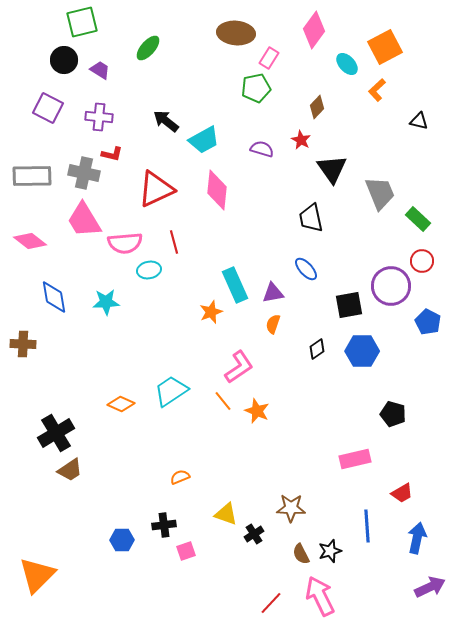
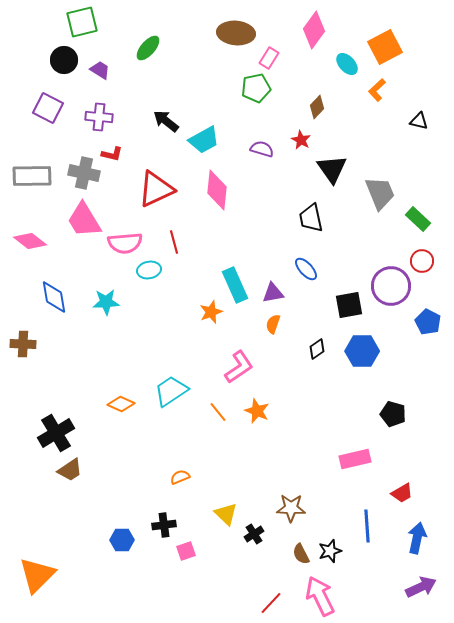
orange line at (223, 401): moved 5 px left, 11 px down
yellow triangle at (226, 514): rotated 25 degrees clockwise
purple arrow at (430, 587): moved 9 px left
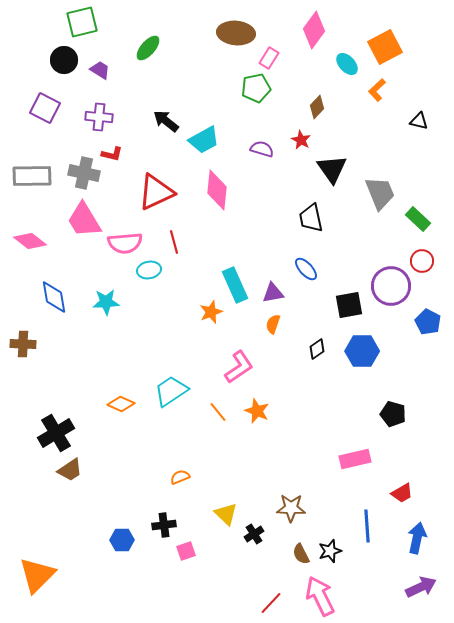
purple square at (48, 108): moved 3 px left
red triangle at (156, 189): moved 3 px down
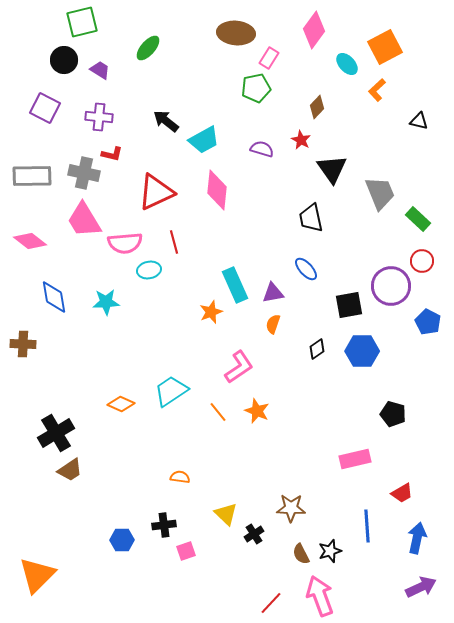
orange semicircle at (180, 477): rotated 30 degrees clockwise
pink arrow at (320, 596): rotated 6 degrees clockwise
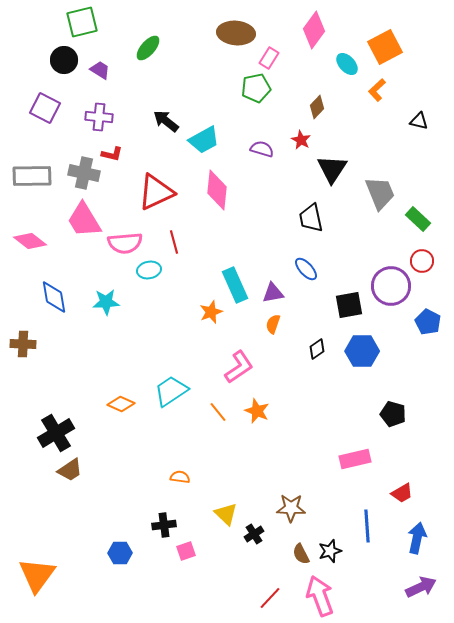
black triangle at (332, 169): rotated 8 degrees clockwise
blue hexagon at (122, 540): moved 2 px left, 13 px down
orange triangle at (37, 575): rotated 9 degrees counterclockwise
red line at (271, 603): moved 1 px left, 5 px up
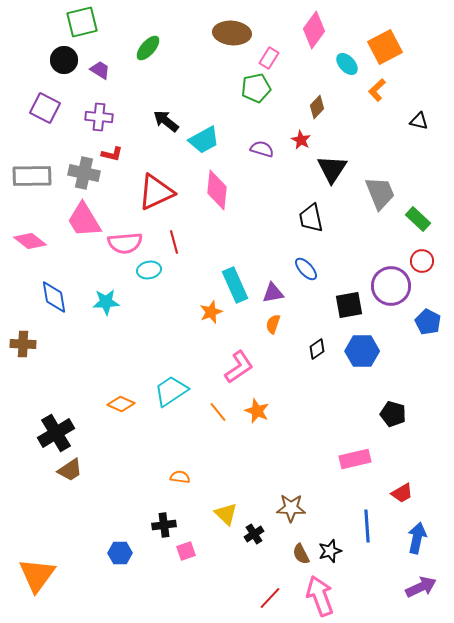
brown ellipse at (236, 33): moved 4 px left
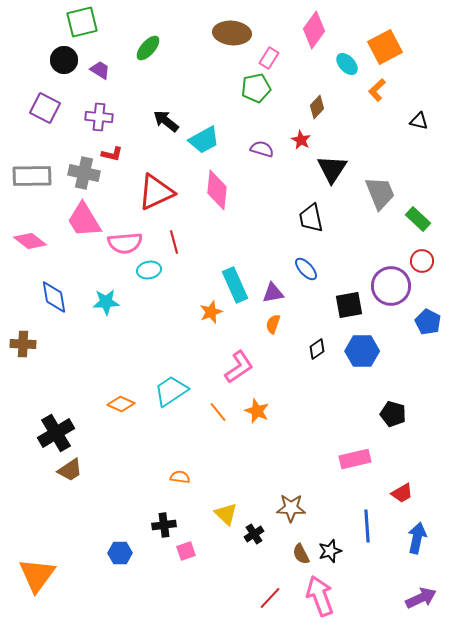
purple arrow at (421, 587): moved 11 px down
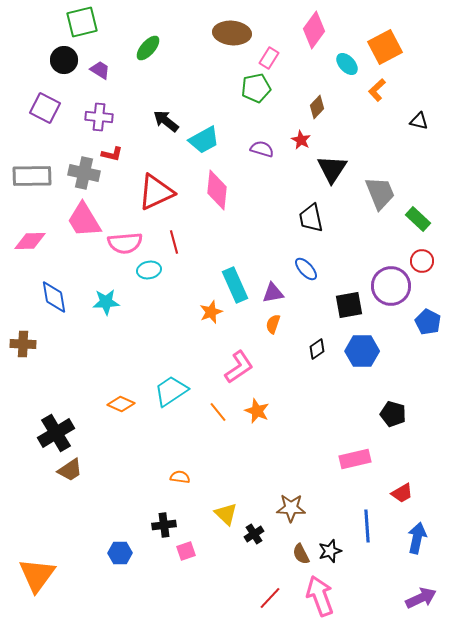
pink diamond at (30, 241): rotated 40 degrees counterclockwise
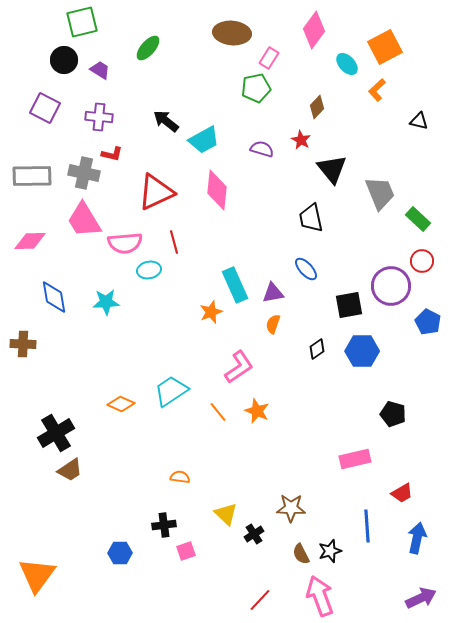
black triangle at (332, 169): rotated 12 degrees counterclockwise
red line at (270, 598): moved 10 px left, 2 px down
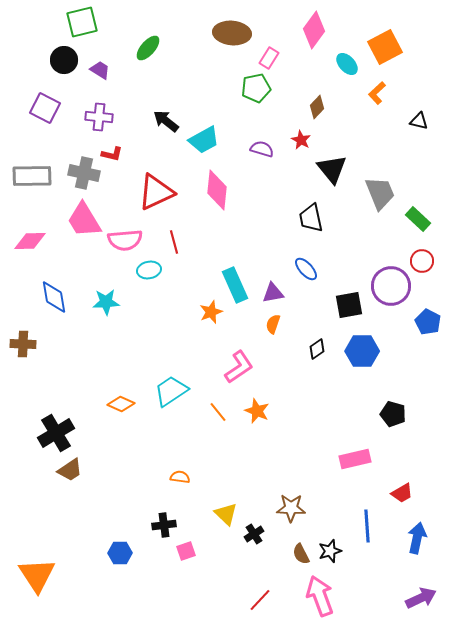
orange L-shape at (377, 90): moved 3 px down
pink semicircle at (125, 243): moved 3 px up
orange triangle at (37, 575): rotated 9 degrees counterclockwise
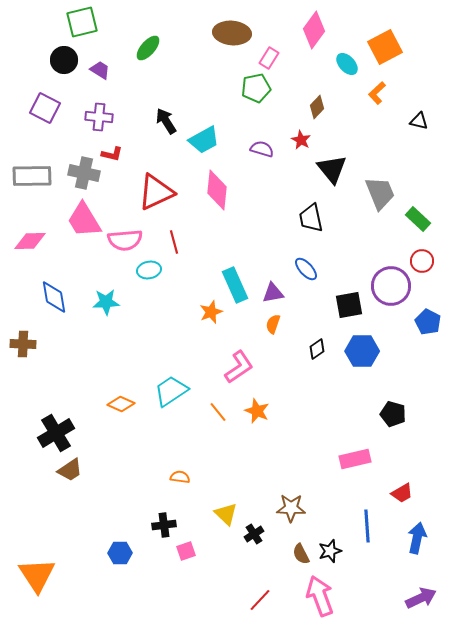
black arrow at (166, 121): rotated 20 degrees clockwise
